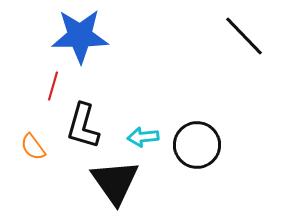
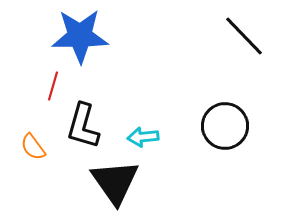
black circle: moved 28 px right, 19 px up
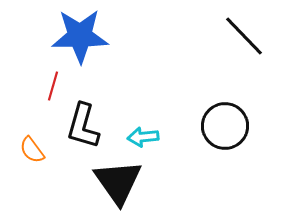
orange semicircle: moved 1 px left, 3 px down
black triangle: moved 3 px right
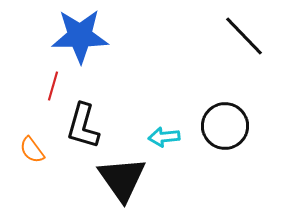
cyan arrow: moved 21 px right
black triangle: moved 4 px right, 3 px up
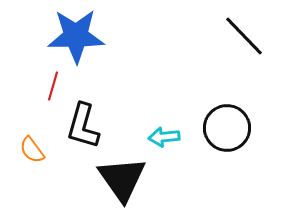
blue star: moved 4 px left
black circle: moved 2 px right, 2 px down
